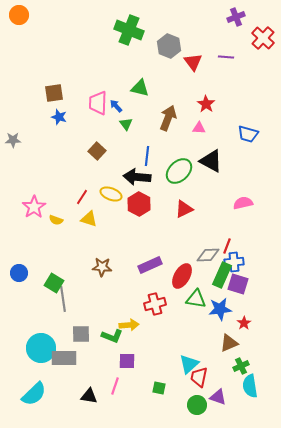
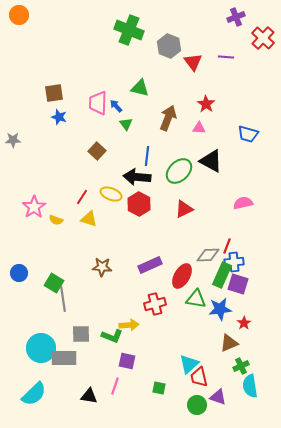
purple square at (127, 361): rotated 12 degrees clockwise
red trapezoid at (199, 377): rotated 25 degrees counterclockwise
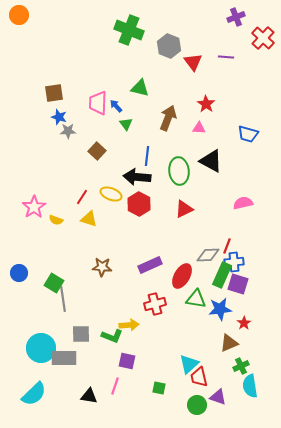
gray star at (13, 140): moved 55 px right, 9 px up
green ellipse at (179, 171): rotated 52 degrees counterclockwise
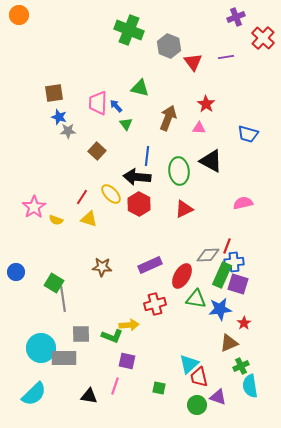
purple line at (226, 57): rotated 14 degrees counterclockwise
yellow ellipse at (111, 194): rotated 25 degrees clockwise
blue circle at (19, 273): moved 3 px left, 1 px up
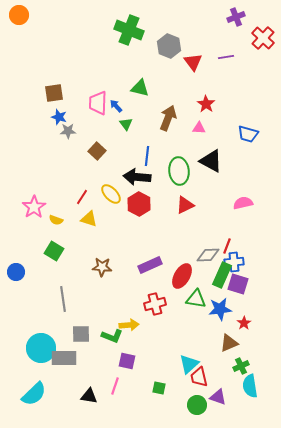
red triangle at (184, 209): moved 1 px right, 4 px up
green square at (54, 283): moved 32 px up
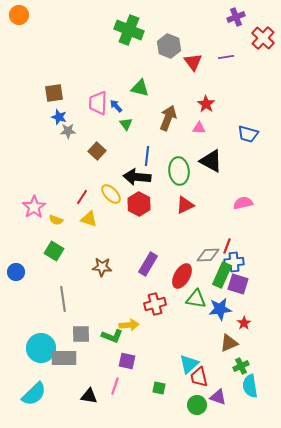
purple rectangle at (150, 265): moved 2 px left, 1 px up; rotated 35 degrees counterclockwise
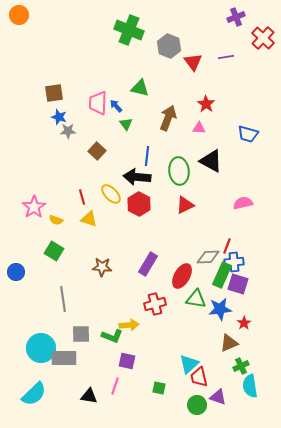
red line at (82, 197): rotated 49 degrees counterclockwise
gray diamond at (208, 255): moved 2 px down
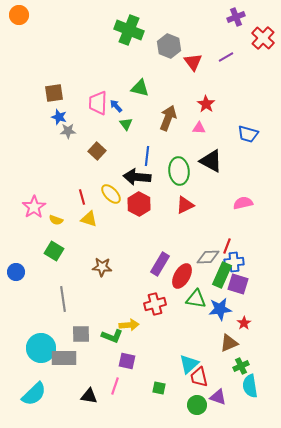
purple line at (226, 57): rotated 21 degrees counterclockwise
purple rectangle at (148, 264): moved 12 px right
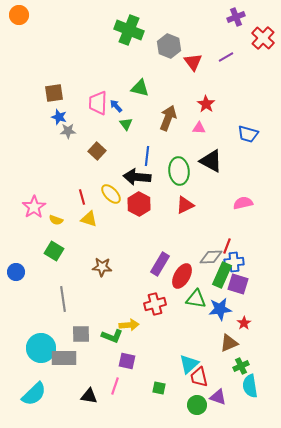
gray diamond at (208, 257): moved 3 px right
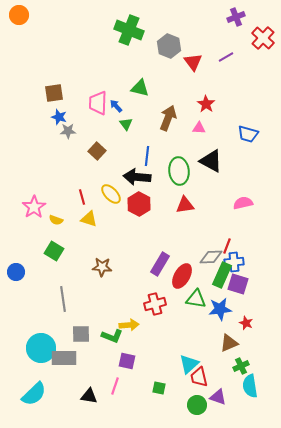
red triangle at (185, 205): rotated 18 degrees clockwise
red star at (244, 323): moved 2 px right; rotated 16 degrees counterclockwise
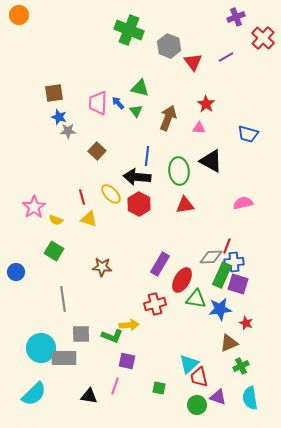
blue arrow at (116, 106): moved 2 px right, 3 px up
green triangle at (126, 124): moved 10 px right, 13 px up
red ellipse at (182, 276): moved 4 px down
cyan semicircle at (250, 386): moved 12 px down
